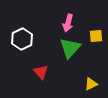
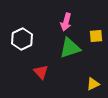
pink arrow: moved 2 px left, 1 px up
green triangle: rotated 30 degrees clockwise
yellow triangle: moved 2 px right
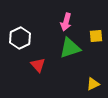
white hexagon: moved 2 px left, 1 px up
red triangle: moved 3 px left, 7 px up
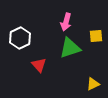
red triangle: moved 1 px right
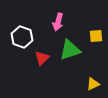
pink arrow: moved 8 px left
white hexagon: moved 2 px right, 1 px up; rotated 15 degrees counterclockwise
green triangle: moved 2 px down
red triangle: moved 3 px right, 7 px up; rotated 28 degrees clockwise
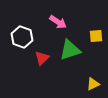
pink arrow: rotated 72 degrees counterclockwise
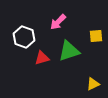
pink arrow: rotated 102 degrees clockwise
white hexagon: moved 2 px right
green triangle: moved 1 px left, 1 px down
red triangle: rotated 28 degrees clockwise
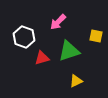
yellow square: rotated 16 degrees clockwise
yellow triangle: moved 17 px left, 3 px up
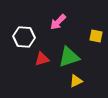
white hexagon: rotated 15 degrees counterclockwise
green triangle: moved 6 px down
red triangle: moved 1 px down
